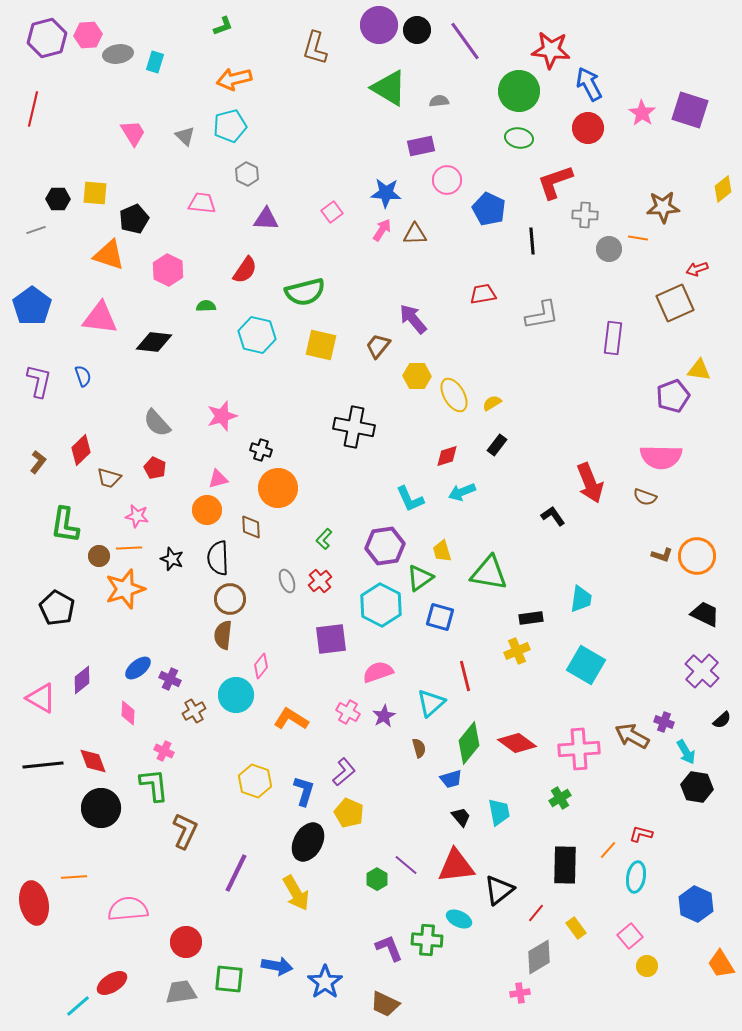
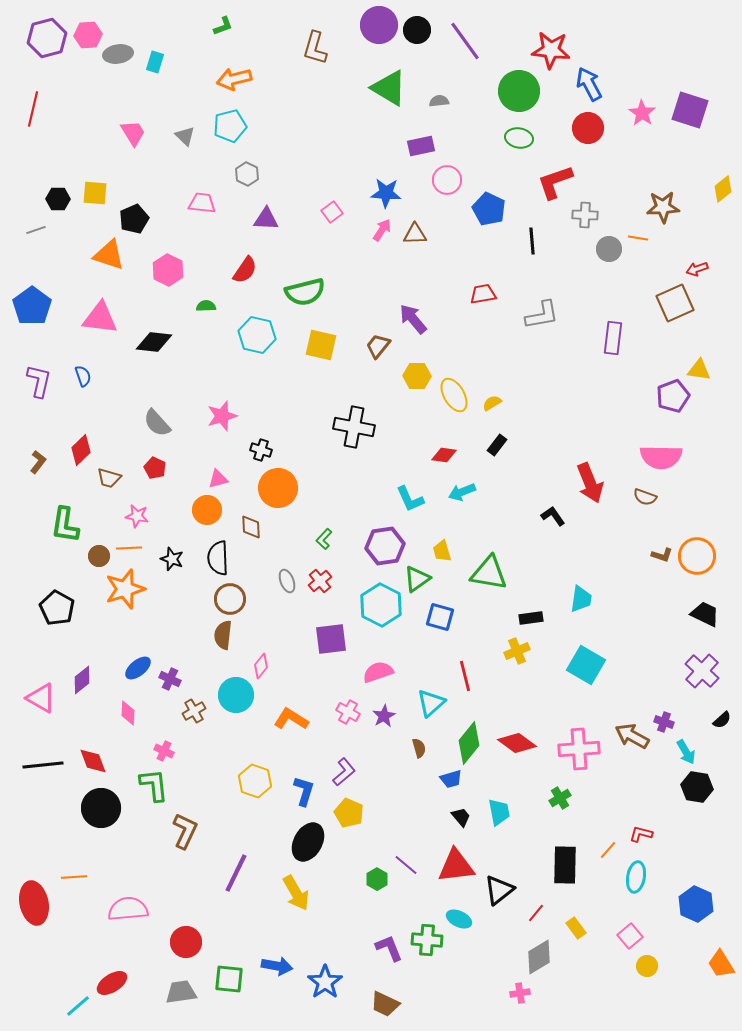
red diamond at (447, 456): moved 3 px left, 1 px up; rotated 25 degrees clockwise
green triangle at (420, 578): moved 3 px left, 1 px down
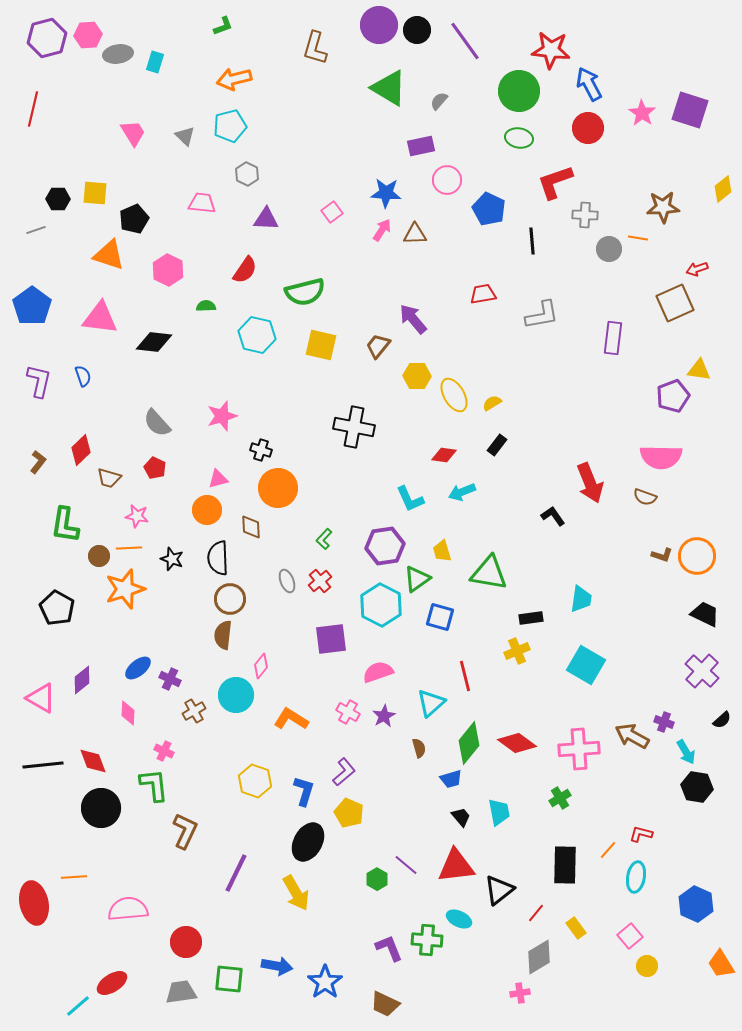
gray semicircle at (439, 101): rotated 42 degrees counterclockwise
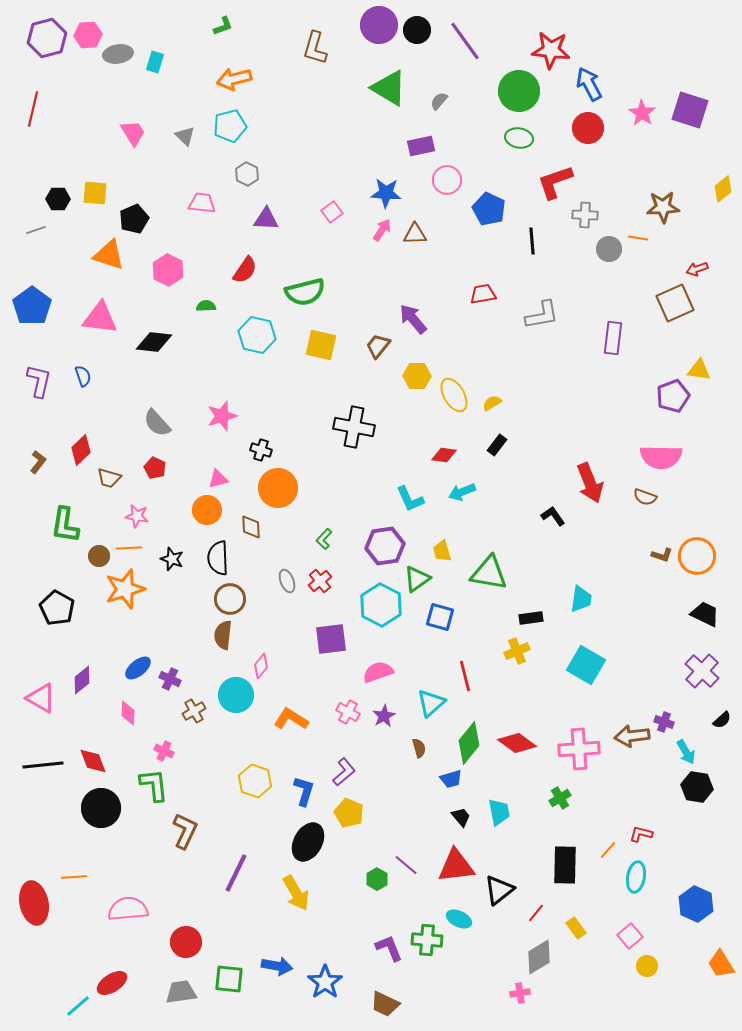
brown arrow at (632, 736): rotated 36 degrees counterclockwise
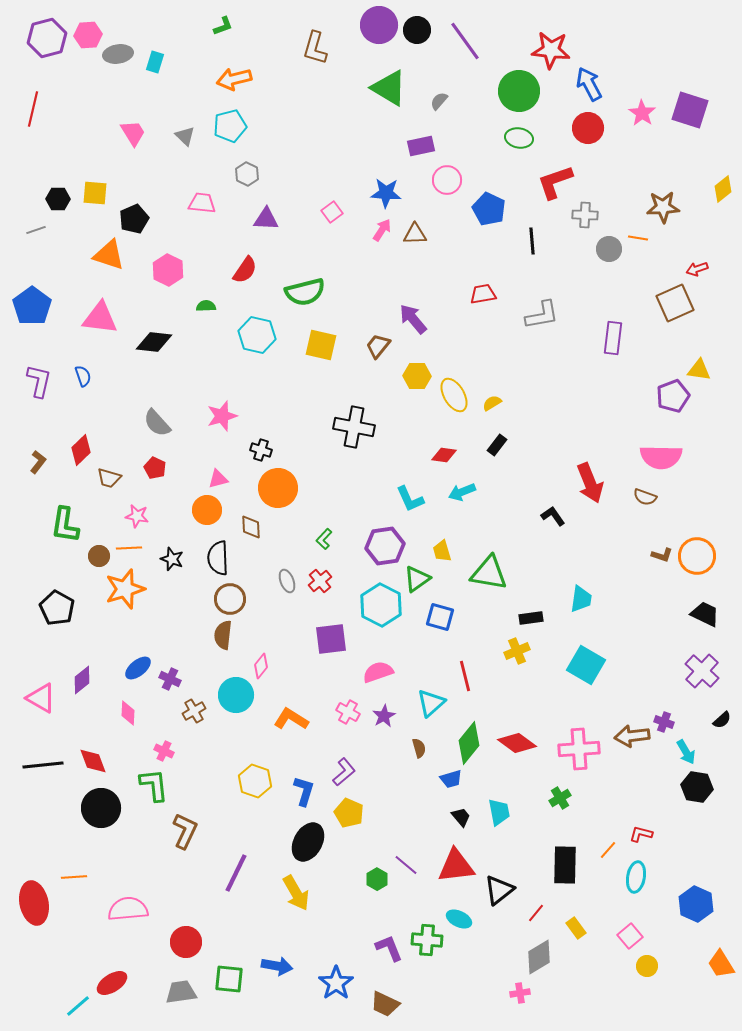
blue star at (325, 982): moved 11 px right, 1 px down
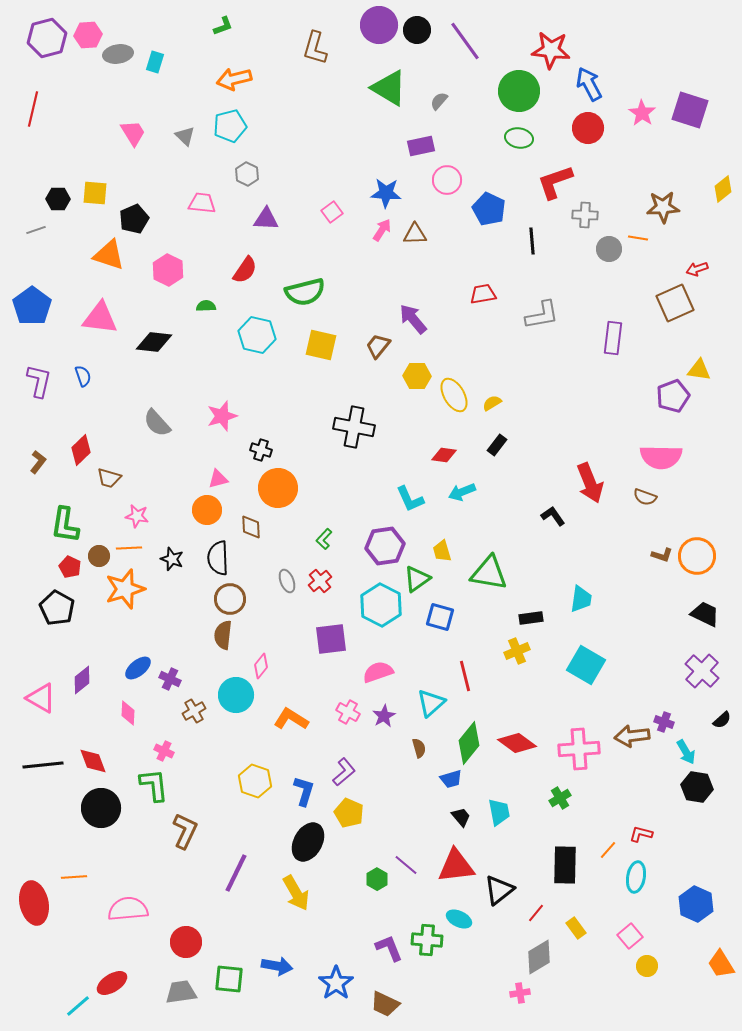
red pentagon at (155, 468): moved 85 px left, 99 px down
